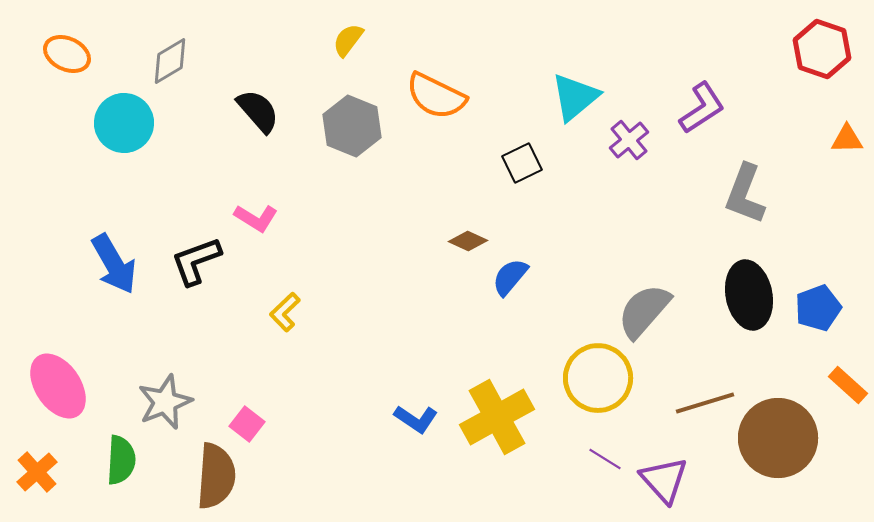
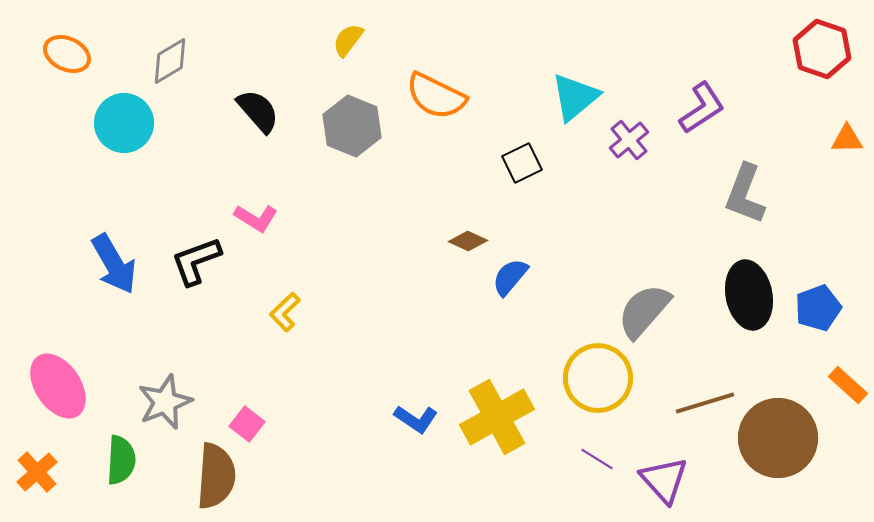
purple line: moved 8 px left
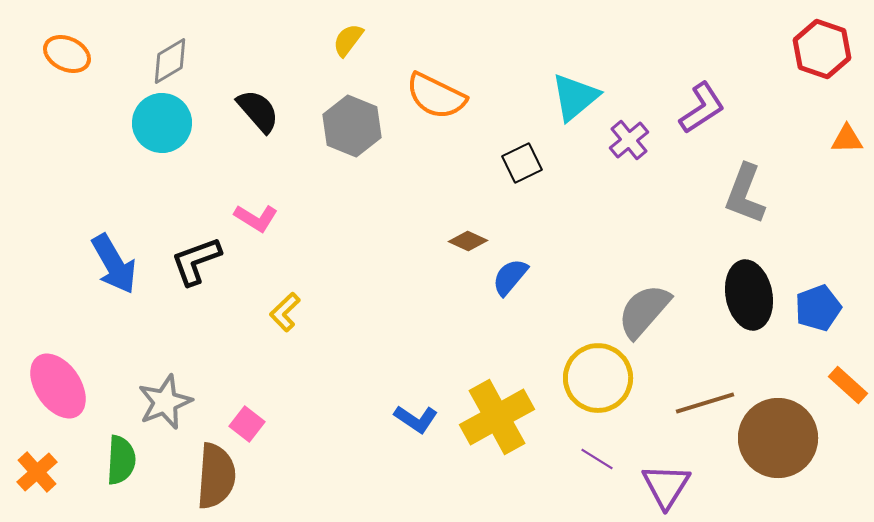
cyan circle: moved 38 px right
purple triangle: moved 2 px right, 6 px down; rotated 14 degrees clockwise
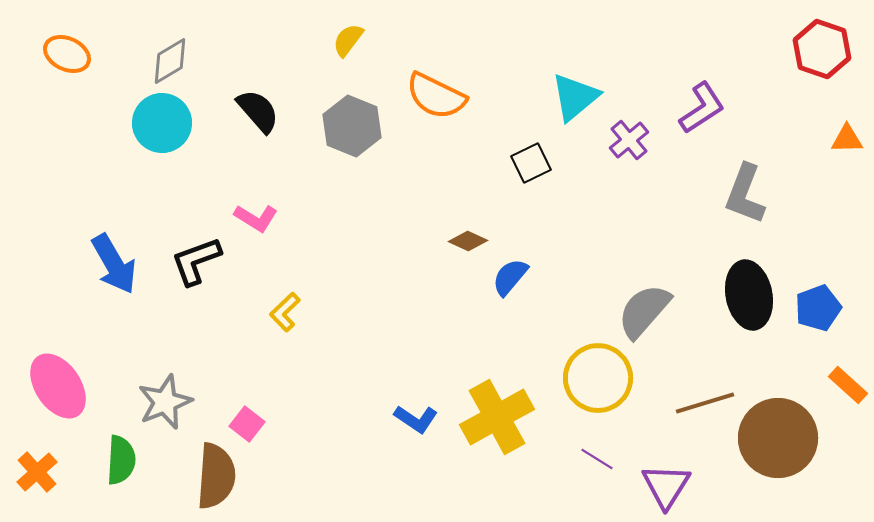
black square: moved 9 px right
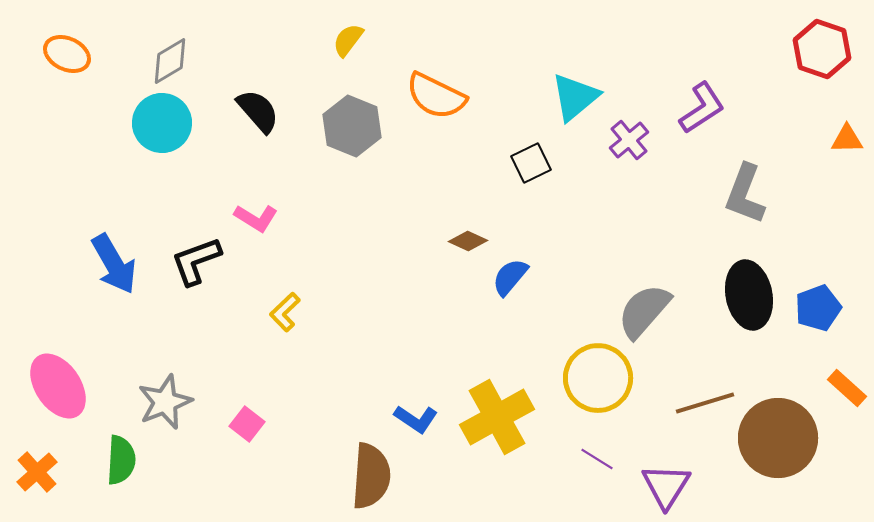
orange rectangle: moved 1 px left, 3 px down
brown semicircle: moved 155 px right
